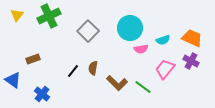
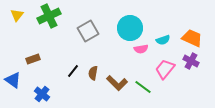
gray square: rotated 15 degrees clockwise
brown semicircle: moved 5 px down
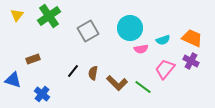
green cross: rotated 10 degrees counterclockwise
blue triangle: rotated 18 degrees counterclockwise
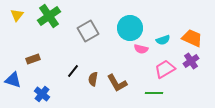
pink semicircle: rotated 24 degrees clockwise
purple cross: rotated 28 degrees clockwise
pink trapezoid: rotated 20 degrees clockwise
brown semicircle: moved 6 px down
brown L-shape: rotated 15 degrees clockwise
green line: moved 11 px right, 6 px down; rotated 36 degrees counterclockwise
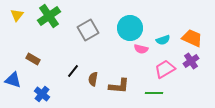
gray square: moved 1 px up
brown rectangle: rotated 48 degrees clockwise
brown L-shape: moved 2 px right, 3 px down; rotated 55 degrees counterclockwise
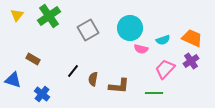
pink trapezoid: rotated 15 degrees counterclockwise
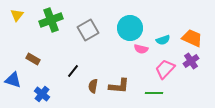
green cross: moved 2 px right, 4 px down; rotated 15 degrees clockwise
brown semicircle: moved 7 px down
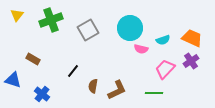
brown L-shape: moved 2 px left, 4 px down; rotated 30 degrees counterclockwise
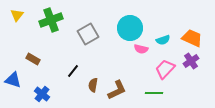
gray square: moved 4 px down
brown semicircle: moved 1 px up
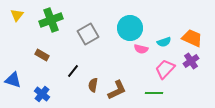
cyan semicircle: moved 1 px right, 2 px down
brown rectangle: moved 9 px right, 4 px up
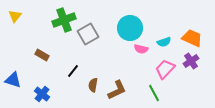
yellow triangle: moved 2 px left, 1 px down
green cross: moved 13 px right
green line: rotated 60 degrees clockwise
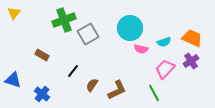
yellow triangle: moved 1 px left, 3 px up
brown semicircle: moved 1 px left; rotated 24 degrees clockwise
